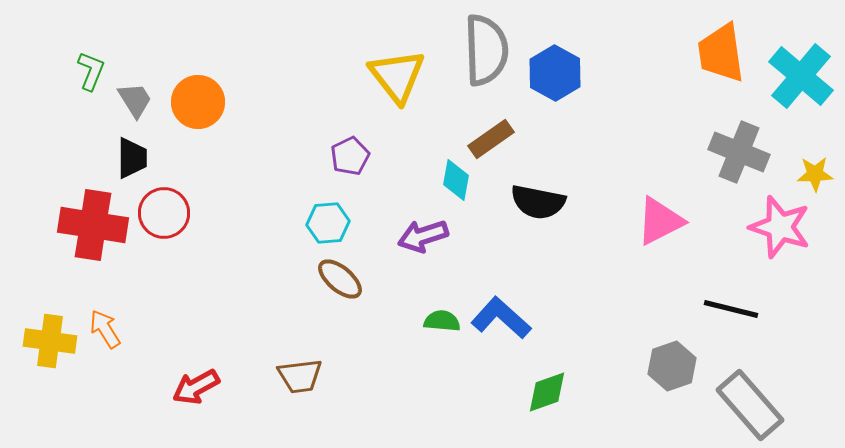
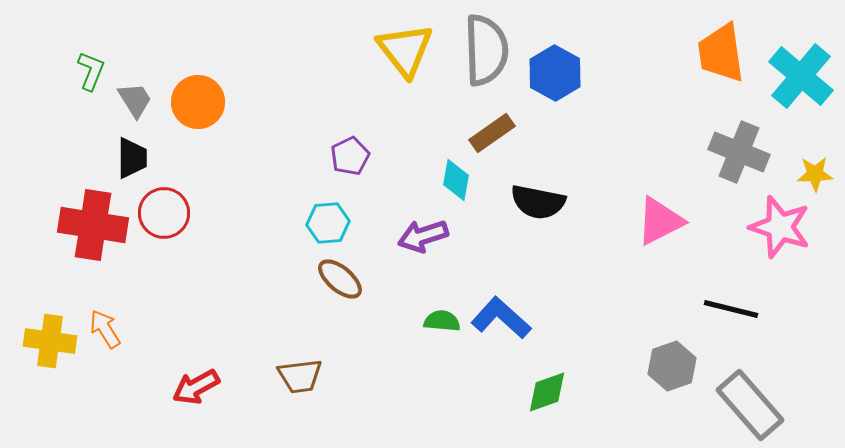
yellow triangle: moved 8 px right, 26 px up
brown rectangle: moved 1 px right, 6 px up
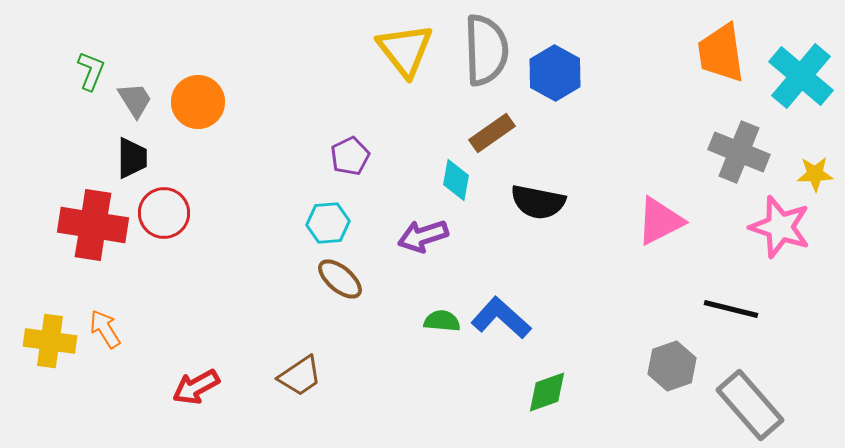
brown trapezoid: rotated 27 degrees counterclockwise
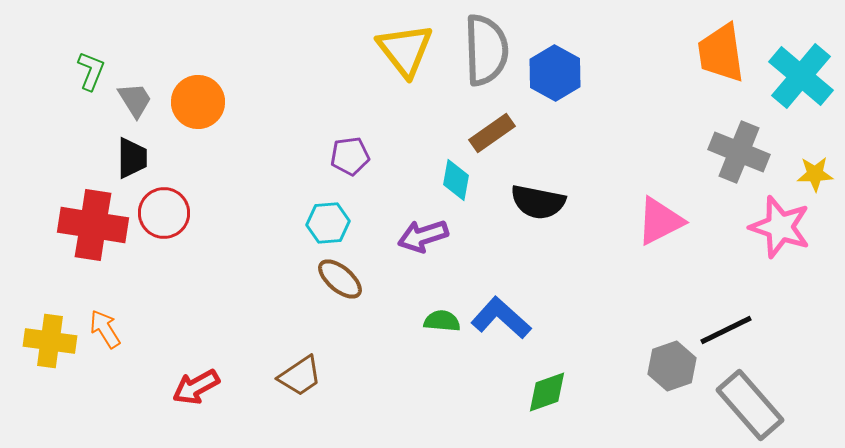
purple pentagon: rotated 18 degrees clockwise
black line: moved 5 px left, 21 px down; rotated 40 degrees counterclockwise
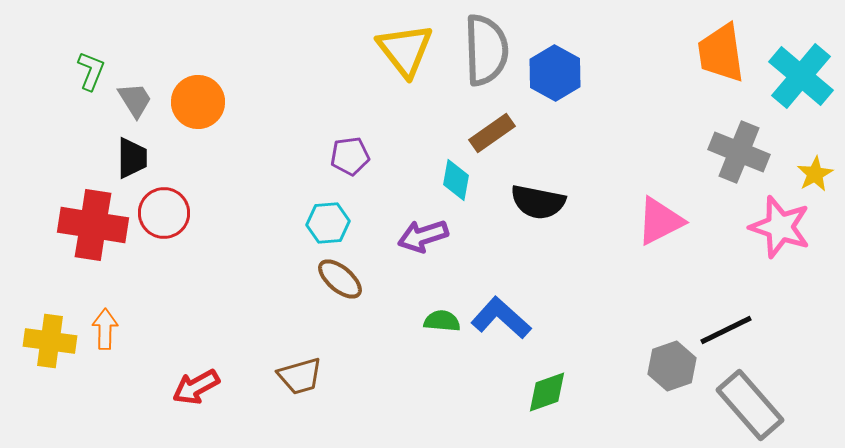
yellow star: rotated 27 degrees counterclockwise
orange arrow: rotated 33 degrees clockwise
brown trapezoid: rotated 18 degrees clockwise
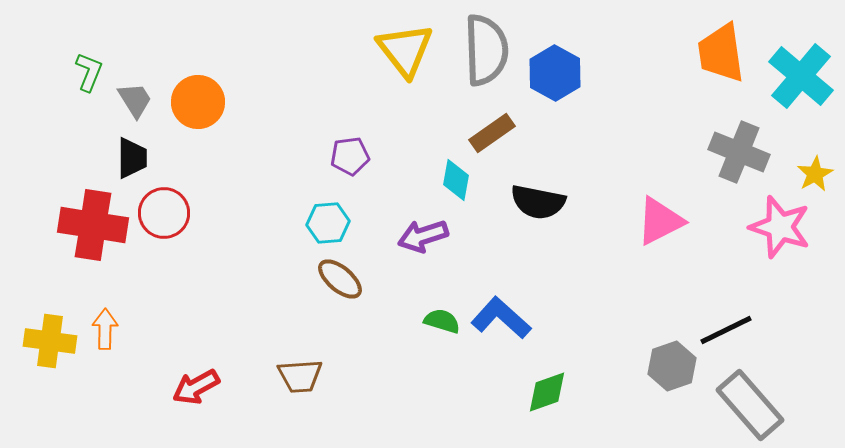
green L-shape: moved 2 px left, 1 px down
green semicircle: rotated 12 degrees clockwise
brown trapezoid: rotated 12 degrees clockwise
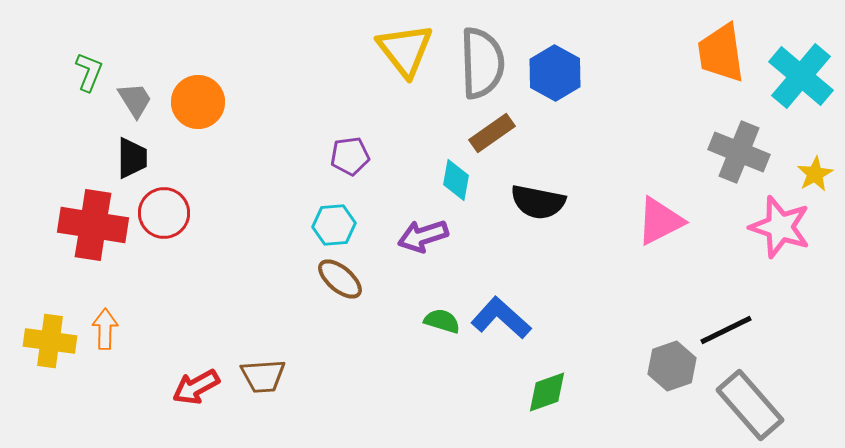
gray semicircle: moved 4 px left, 13 px down
cyan hexagon: moved 6 px right, 2 px down
brown trapezoid: moved 37 px left
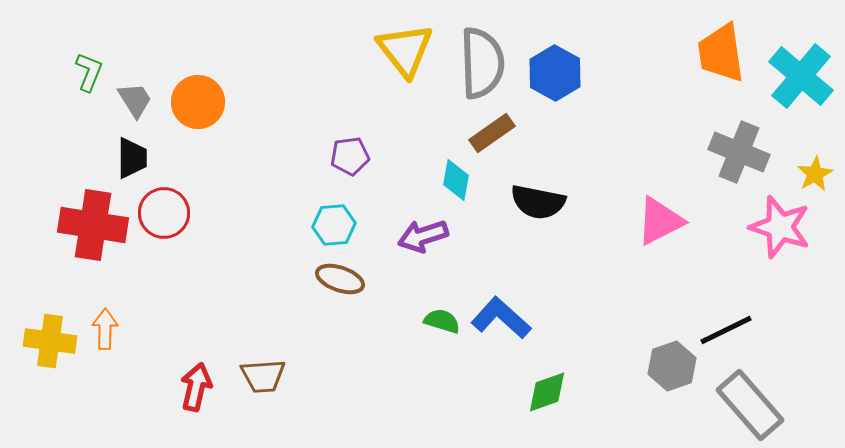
brown ellipse: rotated 21 degrees counterclockwise
red arrow: rotated 132 degrees clockwise
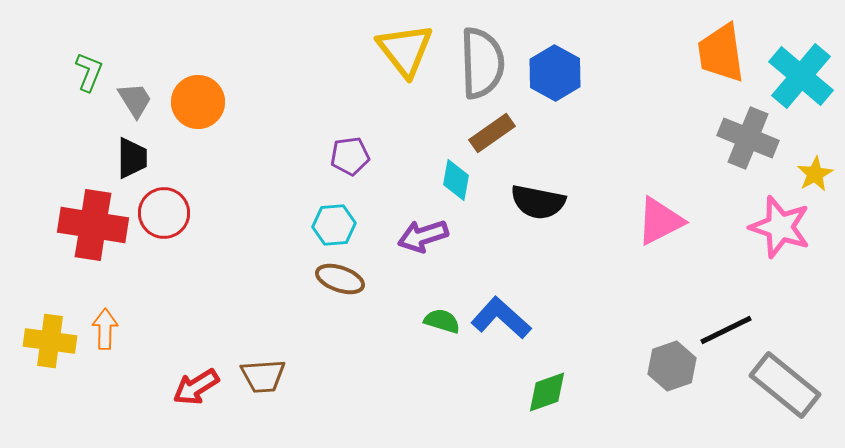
gray cross: moved 9 px right, 14 px up
red arrow: rotated 135 degrees counterclockwise
gray rectangle: moved 35 px right, 20 px up; rotated 10 degrees counterclockwise
